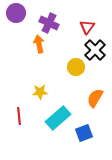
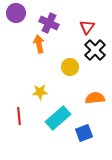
yellow circle: moved 6 px left
orange semicircle: rotated 54 degrees clockwise
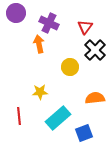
red triangle: moved 2 px left
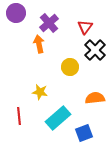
purple cross: rotated 24 degrees clockwise
yellow star: rotated 14 degrees clockwise
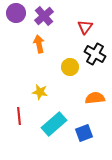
purple cross: moved 5 px left, 7 px up
black cross: moved 4 px down; rotated 15 degrees counterclockwise
cyan rectangle: moved 4 px left, 6 px down
